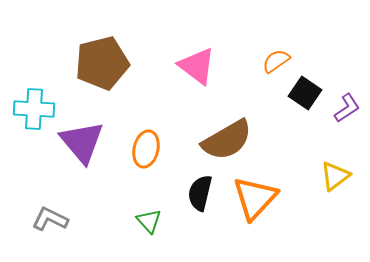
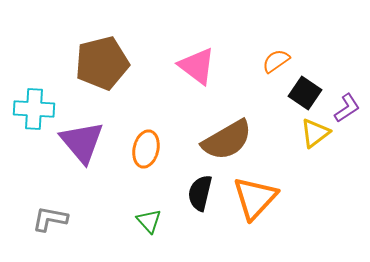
yellow triangle: moved 20 px left, 43 px up
gray L-shape: rotated 15 degrees counterclockwise
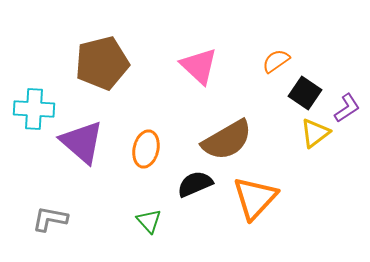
pink triangle: moved 2 px right; rotated 6 degrees clockwise
purple triangle: rotated 9 degrees counterclockwise
black semicircle: moved 5 px left, 9 px up; rotated 54 degrees clockwise
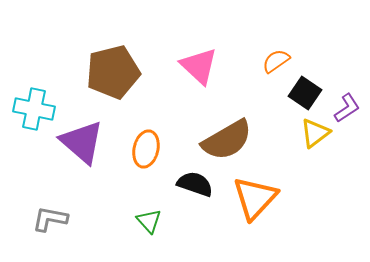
brown pentagon: moved 11 px right, 9 px down
cyan cross: rotated 9 degrees clockwise
black semicircle: rotated 42 degrees clockwise
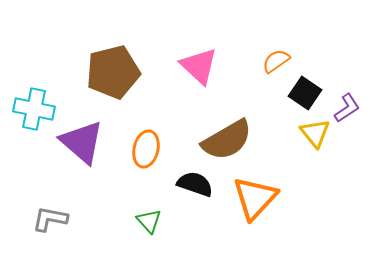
yellow triangle: rotated 32 degrees counterclockwise
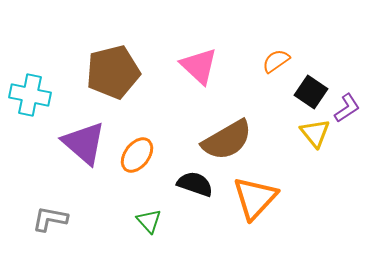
black square: moved 6 px right, 1 px up
cyan cross: moved 4 px left, 14 px up
purple triangle: moved 2 px right, 1 px down
orange ellipse: moved 9 px left, 6 px down; rotated 24 degrees clockwise
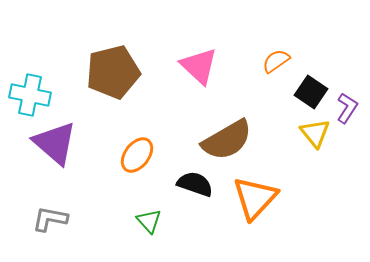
purple L-shape: rotated 24 degrees counterclockwise
purple triangle: moved 29 px left
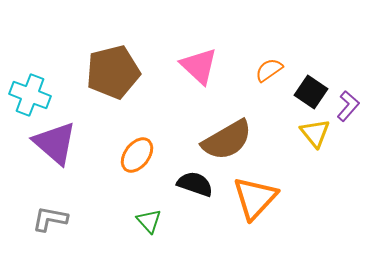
orange semicircle: moved 7 px left, 9 px down
cyan cross: rotated 9 degrees clockwise
purple L-shape: moved 1 px right, 2 px up; rotated 8 degrees clockwise
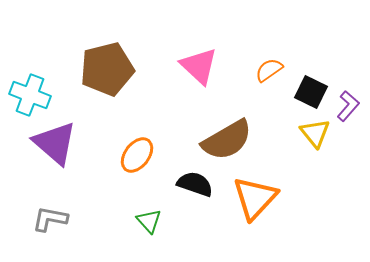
brown pentagon: moved 6 px left, 3 px up
black square: rotated 8 degrees counterclockwise
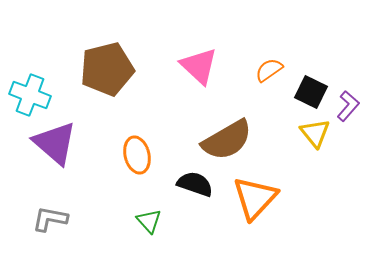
orange ellipse: rotated 51 degrees counterclockwise
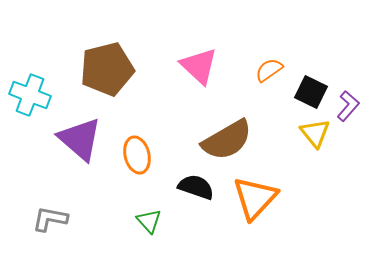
purple triangle: moved 25 px right, 4 px up
black semicircle: moved 1 px right, 3 px down
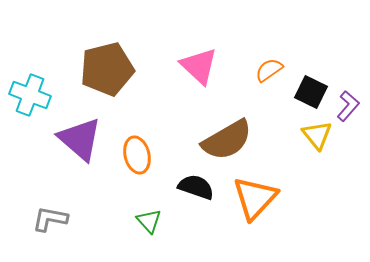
yellow triangle: moved 2 px right, 2 px down
